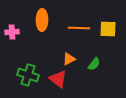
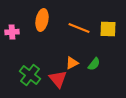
orange ellipse: rotated 10 degrees clockwise
orange line: rotated 20 degrees clockwise
orange triangle: moved 3 px right, 4 px down
green cross: moved 2 px right; rotated 20 degrees clockwise
red triangle: rotated 12 degrees clockwise
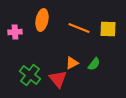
pink cross: moved 3 px right
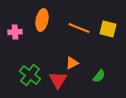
yellow square: rotated 12 degrees clockwise
green semicircle: moved 5 px right, 12 px down
red triangle: moved 1 px down; rotated 12 degrees clockwise
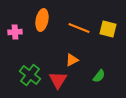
orange triangle: moved 3 px up
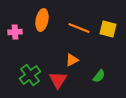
green cross: rotated 15 degrees clockwise
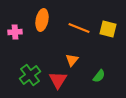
orange triangle: rotated 24 degrees counterclockwise
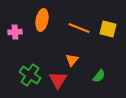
green cross: rotated 20 degrees counterclockwise
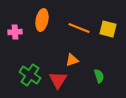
orange triangle: rotated 32 degrees clockwise
green semicircle: rotated 56 degrees counterclockwise
